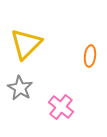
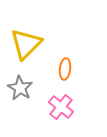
orange ellipse: moved 25 px left, 13 px down
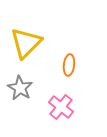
yellow triangle: moved 1 px up
orange ellipse: moved 4 px right, 4 px up
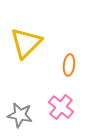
gray star: moved 27 px down; rotated 20 degrees counterclockwise
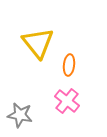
yellow triangle: moved 12 px right; rotated 24 degrees counterclockwise
pink cross: moved 6 px right, 6 px up
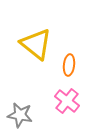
yellow triangle: moved 2 px left, 1 px down; rotated 12 degrees counterclockwise
